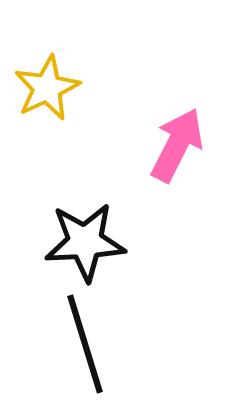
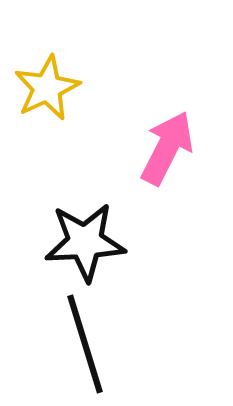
pink arrow: moved 10 px left, 3 px down
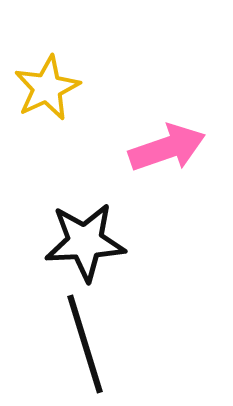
pink arrow: rotated 44 degrees clockwise
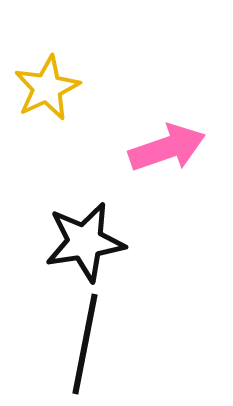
black star: rotated 6 degrees counterclockwise
black line: rotated 28 degrees clockwise
